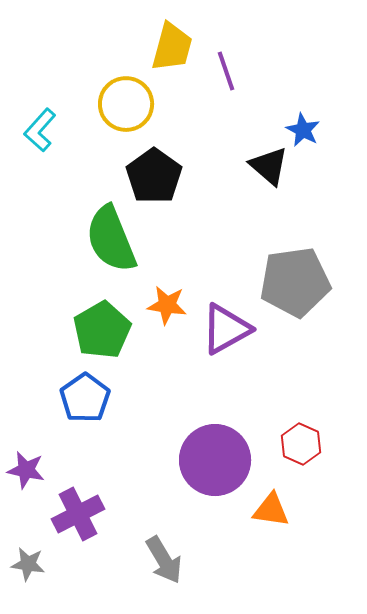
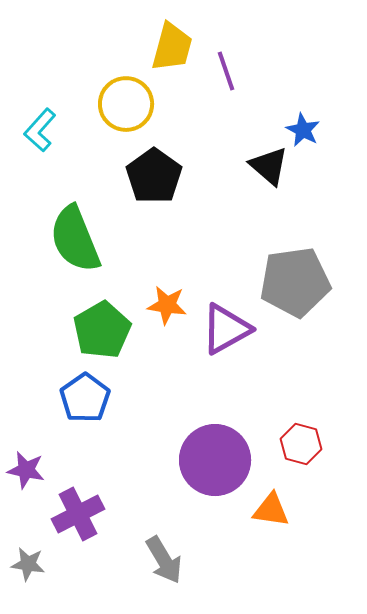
green semicircle: moved 36 px left
red hexagon: rotated 9 degrees counterclockwise
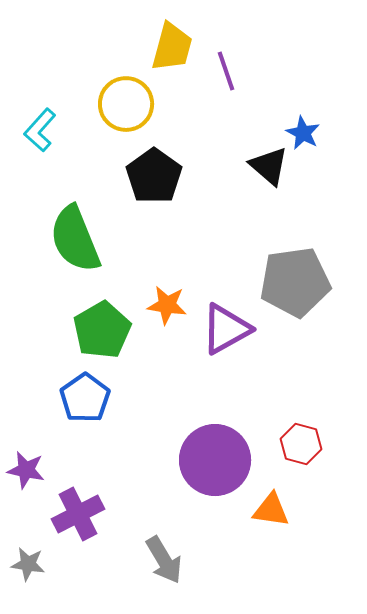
blue star: moved 3 px down
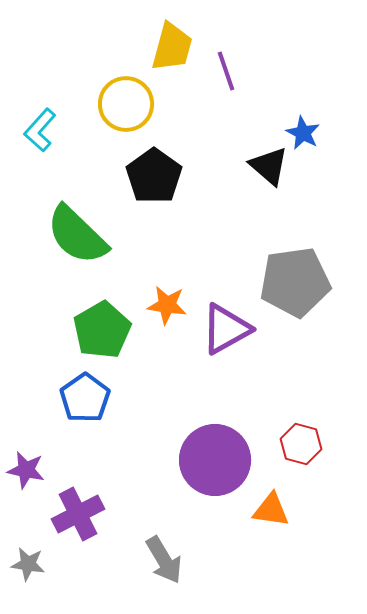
green semicircle: moved 2 px right, 4 px up; rotated 24 degrees counterclockwise
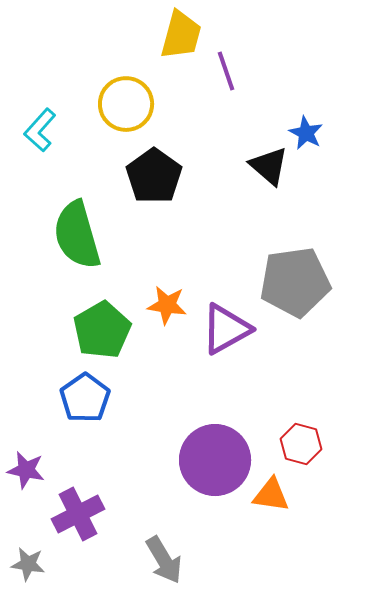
yellow trapezoid: moved 9 px right, 12 px up
blue star: moved 3 px right
green semicircle: rotated 30 degrees clockwise
orange triangle: moved 15 px up
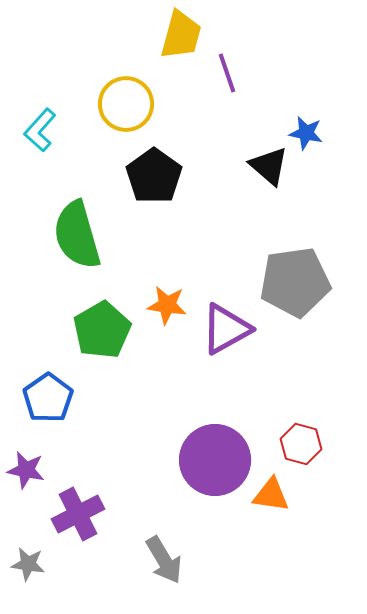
purple line: moved 1 px right, 2 px down
blue star: rotated 16 degrees counterclockwise
blue pentagon: moved 37 px left
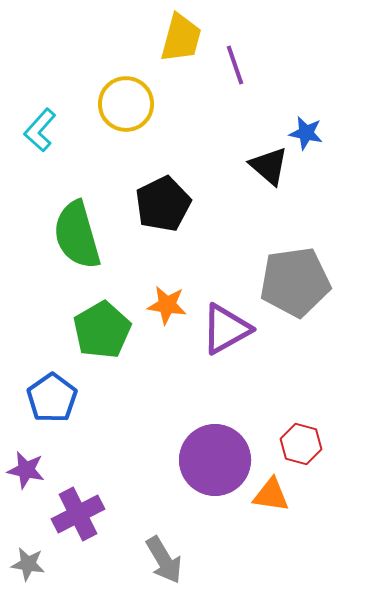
yellow trapezoid: moved 3 px down
purple line: moved 8 px right, 8 px up
black pentagon: moved 9 px right, 28 px down; rotated 10 degrees clockwise
blue pentagon: moved 4 px right
